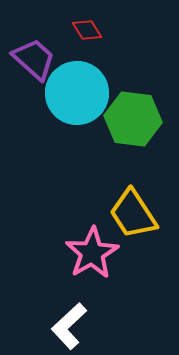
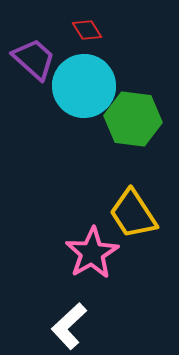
cyan circle: moved 7 px right, 7 px up
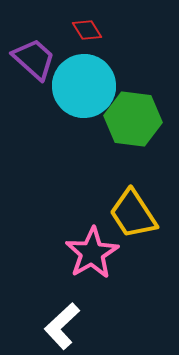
white L-shape: moved 7 px left
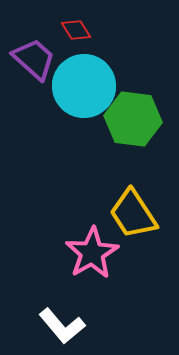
red diamond: moved 11 px left
white L-shape: rotated 87 degrees counterclockwise
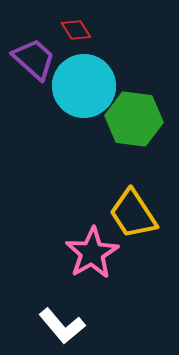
green hexagon: moved 1 px right
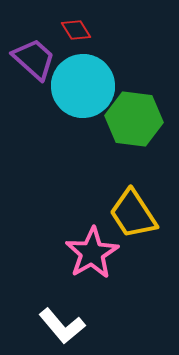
cyan circle: moved 1 px left
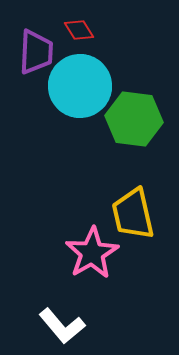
red diamond: moved 3 px right
purple trapezoid: moved 2 px right, 7 px up; rotated 51 degrees clockwise
cyan circle: moved 3 px left
yellow trapezoid: rotated 20 degrees clockwise
